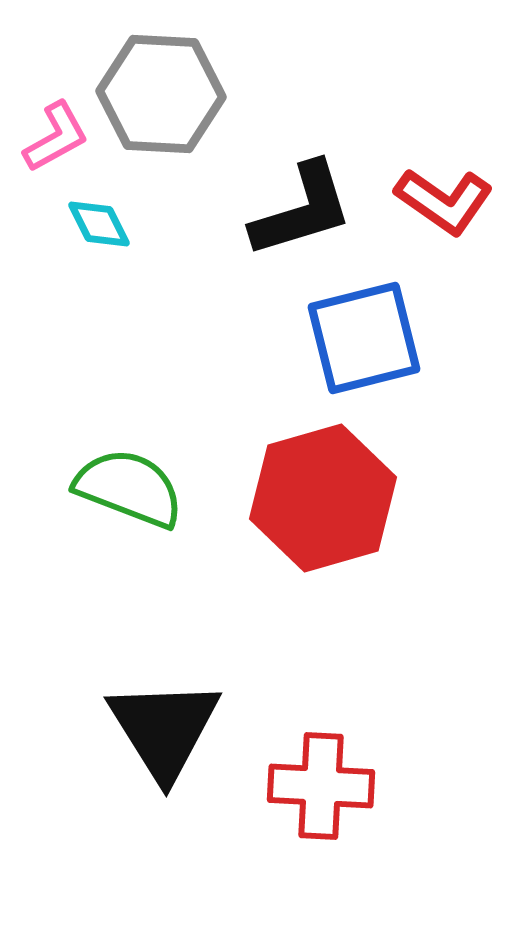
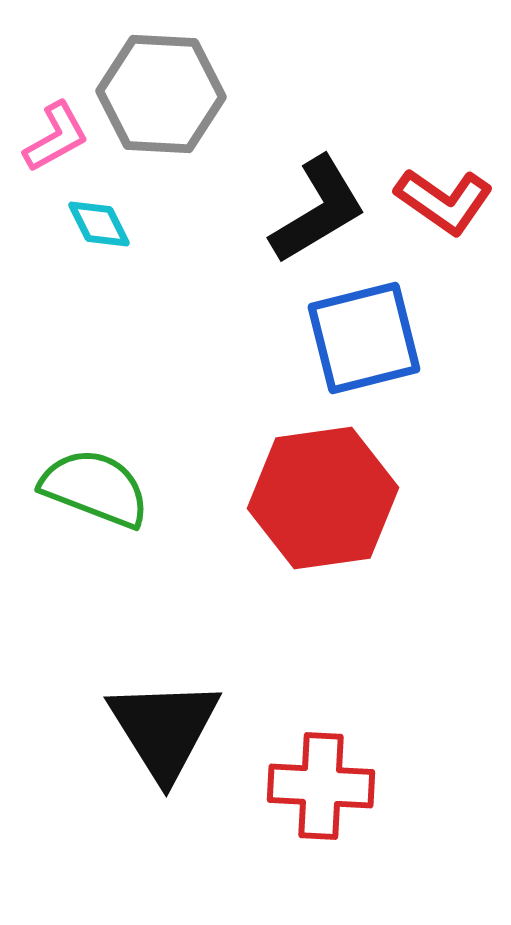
black L-shape: moved 16 px right; rotated 14 degrees counterclockwise
green semicircle: moved 34 px left
red hexagon: rotated 8 degrees clockwise
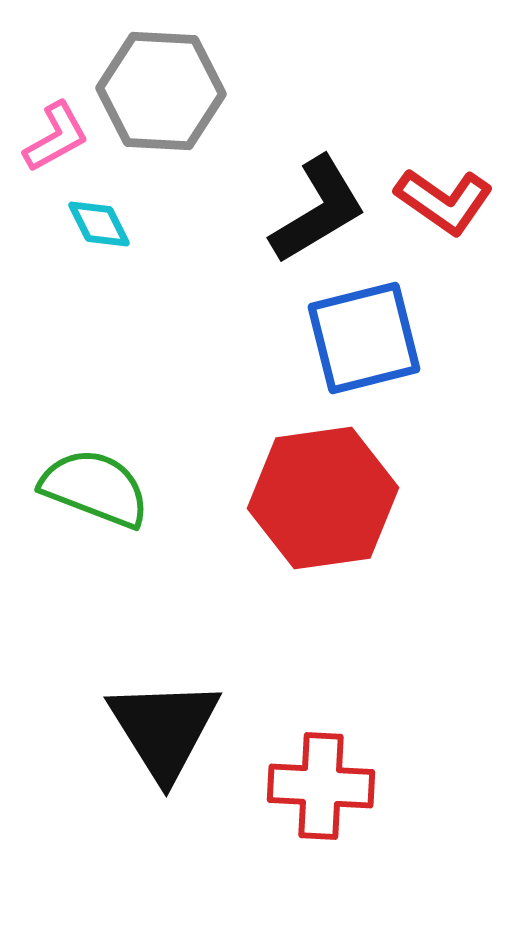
gray hexagon: moved 3 px up
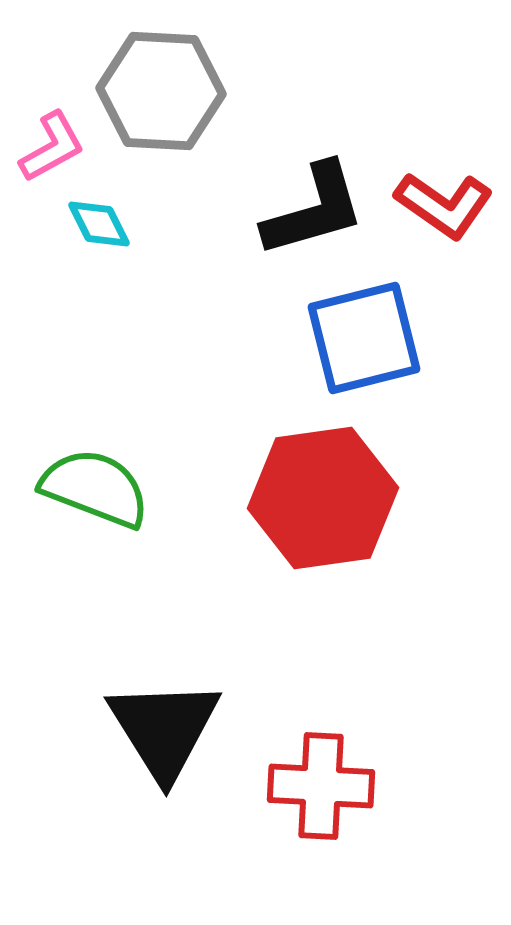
pink L-shape: moved 4 px left, 10 px down
red L-shape: moved 4 px down
black L-shape: moved 4 px left; rotated 15 degrees clockwise
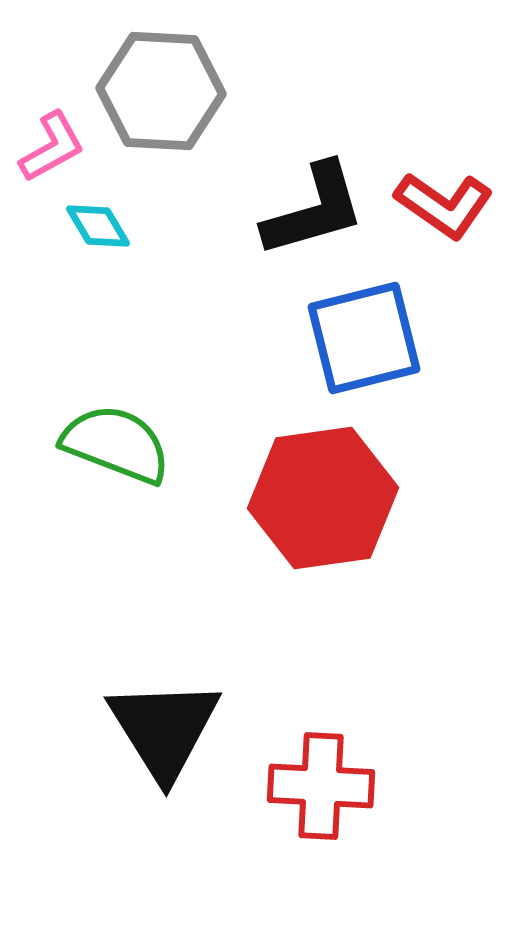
cyan diamond: moved 1 px left, 2 px down; rotated 4 degrees counterclockwise
green semicircle: moved 21 px right, 44 px up
